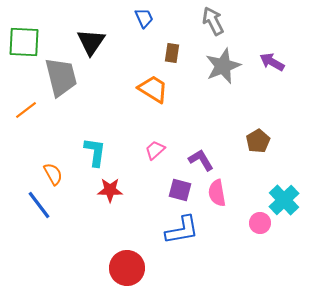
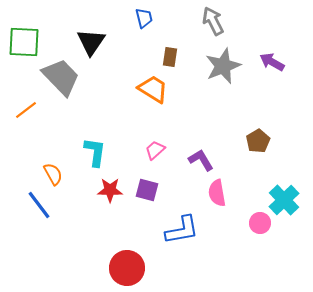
blue trapezoid: rotated 10 degrees clockwise
brown rectangle: moved 2 px left, 4 px down
gray trapezoid: rotated 30 degrees counterclockwise
purple square: moved 33 px left
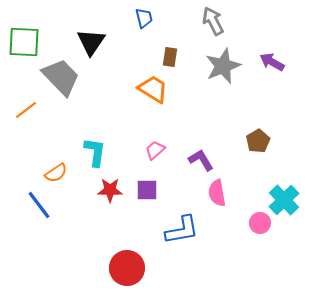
orange semicircle: moved 3 px right, 1 px up; rotated 85 degrees clockwise
purple square: rotated 15 degrees counterclockwise
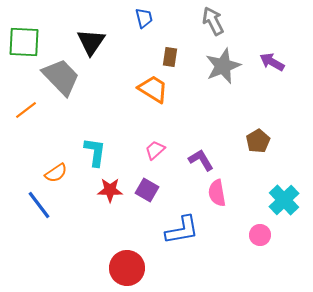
purple square: rotated 30 degrees clockwise
pink circle: moved 12 px down
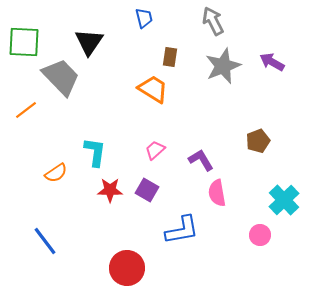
black triangle: moved 2 px left
brown pentagon: rotated 10 degrees clockwise
blue line: moved 6 px right, 36 px down
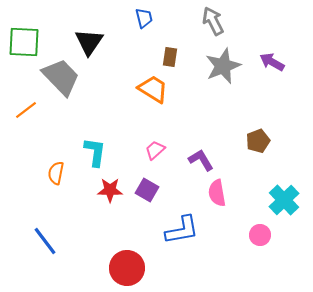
orange semicircle: rotated 135 degrees clockwise
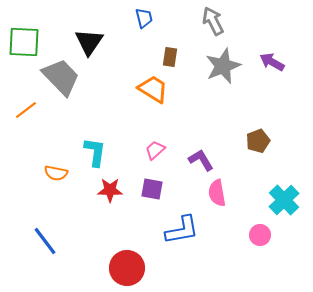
orange semicircle: rotated 90 degrees counterclockwise
purple square: moved 5 px right, 1 px up; rotated 20 degrees counterclockwise
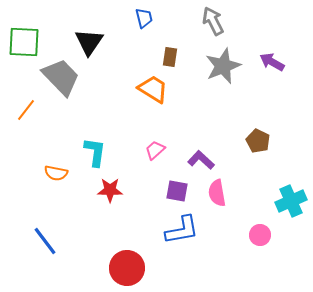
orange line: rotated 15 degrees counterclockwise
brown pentagon: rotated 25 degrees counterclockwise
purple L-shape: rotated 16 degrees counterclockwise
purple square: moved 25 px right, 2 px down
cyan cross: moved 7 px right, 1 px down; rotated 20 degrees clockwise
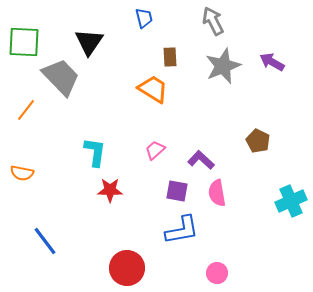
brown rectangle: rotated 12 degrees counterclockwise
orange semicircle: moved 34 px left
pink circle: moved 43 px left, 38 px down
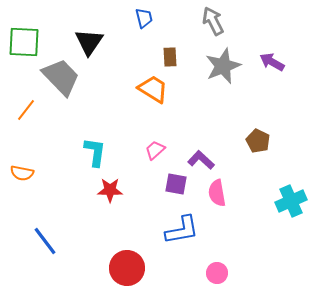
purple square: moved 1 px left, 7 px up
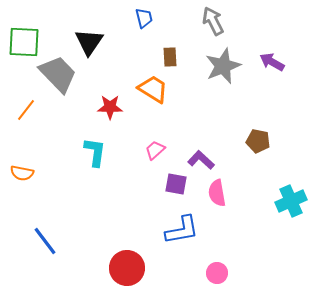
gray trapezoid: moved 3 px left, 3 px up
brown pentagon: rotated 15 degrees counterclockwise
red star: moved 83 px up
